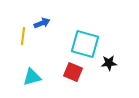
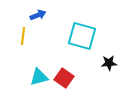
blue arrow: moved 4 px left, 8 px up
cyan square: moved 3 px left, 8 px up
red square: moved 9 px left, 6 px down; rotated 12 degrees clockwise
cyan triangle: moved 7 px right
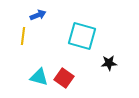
cyan triangle: rotated 30 degrees clockwise
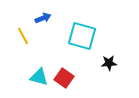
blue arrow: moved 5 px right, 3 px down
yellow line: rotated 36 degrees counterclockwise
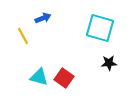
cyan square: moved 18 px right, 8 px up
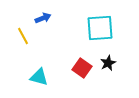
cyan square: rotated 20 degrees counterclockwise
black star: moved 1 px left; rotated 21 degrees counterclockwise
red square: moved 18 px right, 10 px up
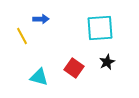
blue arrow: moved 2 px left, 1 px down; rotated 21 degrees clockwise
yellow line: moved 1 px left
black star: moved 1 px left, 1 px up
red square: moved 8 px left
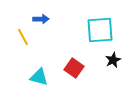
cyan square: moved 2 px down
yellow line: moved 1 px right, 1 px down
black star: moved 6 px right, 2 px up
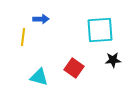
yellow line: rotated 36 degrees clockwise
black star: rotated 21 degrees clockwise
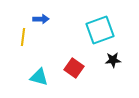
cyan square: rotated 16 degrees counterclockwise
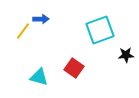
yellow line: moved 6 px up; rotated 30 degrees clockwise
black star: moved 13 px right, 5 px up
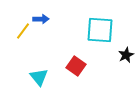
cyan square: rotated 24 degrees clockwise
black star: rotated 21 degrees counterclockwise
red square: moved 2 px right, 2 px up
cyan triangle: rotated 36 degrees clockwise
